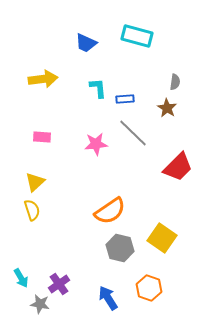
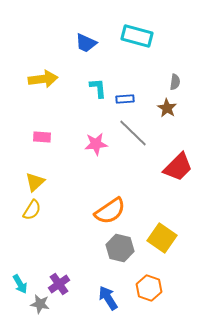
yellow semicircle: rotated 50 degrees clockwise
cyan arrow: moved 1 px left, 6 px down
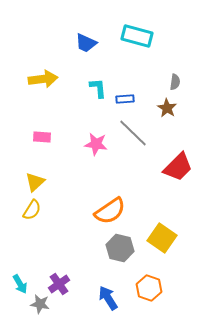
pink star: rotated 15 degrees clockwise
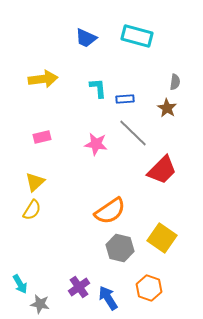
blue trapezoid: moved 5 px up
pink rectangle: rotated 18 degrees counterclockwise
red trapezoid: moved 16 px left, 3 px down
purple cross: moved 20 px right, 3 px down
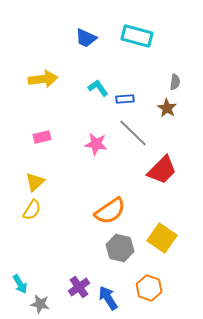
cyan L-shape: rotated 30 degrees counterclockwise
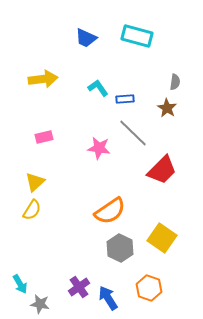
pink rectangle: moved 2 px right
pink star: moved 3 px right, 4 px down
gray hexagon: rotated 12 degrees clockwise
